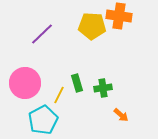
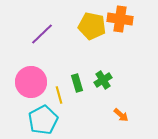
orange cross: moved 1 px right, 3 px down
yellow pentagon: rotated 8 degrees clockwise
pink circle: moved 6 px right, 1 px up
green cross: moved 8 px up; rotated 24 degrees counterclockwise
yellow line: rotated 42 degrees counterclockwise
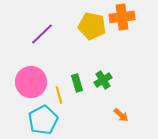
orange cross: moved 2 px right, 2 px up; rotated 15 degrees counterclockwise
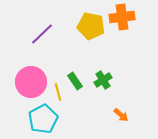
yellow pentagon: moved 1 px left
green rectangle: moved 2 px left, 2 px up; rotated 18 degrees counterclockwise
yellow line: moved 1 px left, 3 px up
cyan pentagon: moved 1 px up
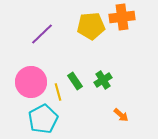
yellow pentagon: rotated 16 degrees counterclockwise
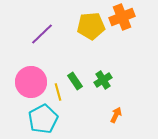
orange cross: rotated 15 degrees counterclockwise
orange arrow: moved 5 px left; rotated 105 degrees counterclockwise
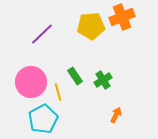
green rectangle: moved 5 px up
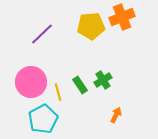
green rectangle: moved 5 px right, 9 px down
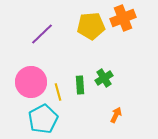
orange cross: moved 1 px right, 1 px down
green cross: moved 1 px right, 2 px up
green rectangle: rotated 30 degrees clockwise
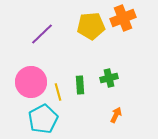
green cross: moved 5 px right; rotated 18 degrees clockwise
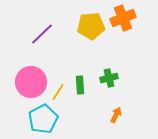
yellow line: rotated 48 degrees clockwise
